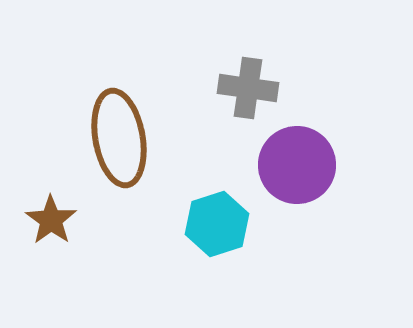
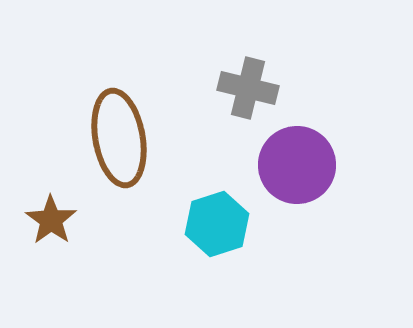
gray cross: rotated 6 degrees clockwise
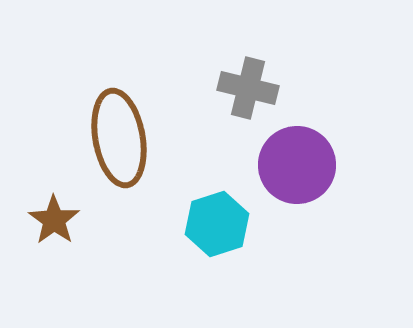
brown star: moved 3 px right
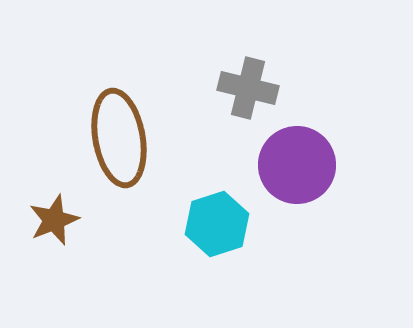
brown star: rotated 15 degrees clockwise
